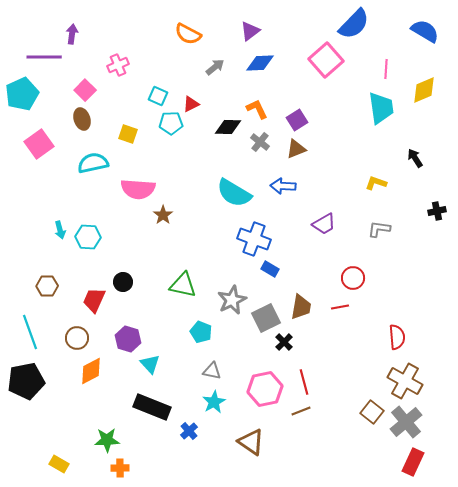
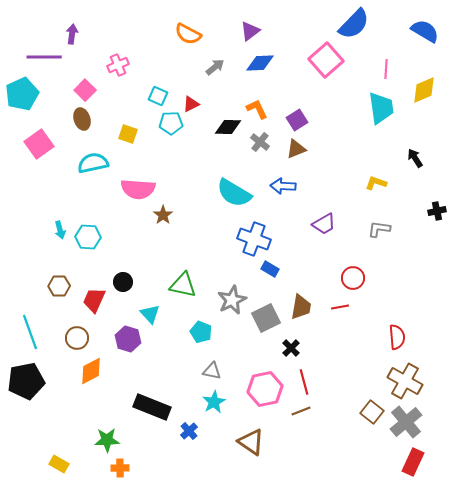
brown hexagon at (47, 286): moved 12 px right
black cross at (284, 342): moved 7 px right, 6 px down
cyan triangle at (150, 364): moved 50 px up
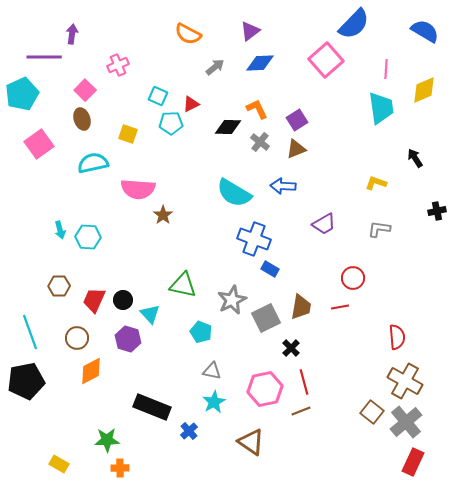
black circle at (123, 282): moved 18 px down
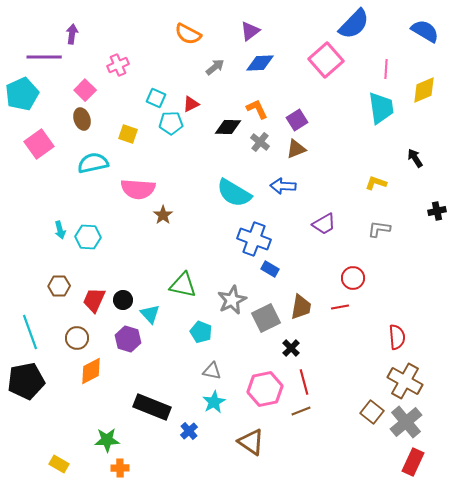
cyan square at (158, 96): moved 2 px left, 2 px down
